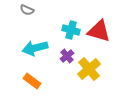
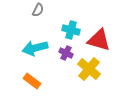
gray semicircle: moved 11 px right; rotated 88 degrees counterclockwise
red triangle: moved 9 px down
purple cross: moved 1 px left, 3 px up; rotated 24 degrees counterclockwise
yellow cross: rotated 10 degrees counterclockwise
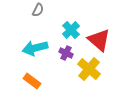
cyan cross: rotated 30 degrees clockwise
red triangle: rotated 25 degrees clockwise
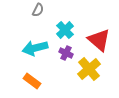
cyan cross: moved 6 px left
yellow cross: rotated 10 degrees clockwise
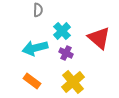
gray semicircle: rotated 24 degrees counterclockwise
cyan cross: moved 3 px left, 1 px down
red triangle: moved 2 px up
yellow cross: moved 16 px left, 13 px down
